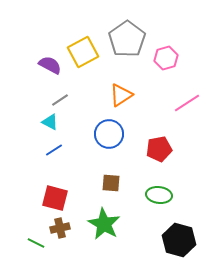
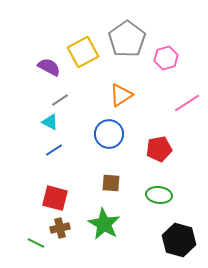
purple semicircle: moved 1 px left, 2 px down
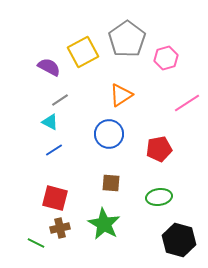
green ellipse: moved 2 px down; rotated 15 degrees counterclockwise
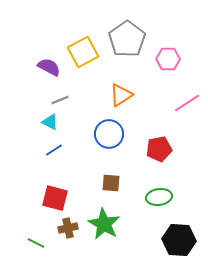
pink hexagon: moved 2 px right, 1 px down; rotated 15 degrees clockwise
gray line: rotated 12 degrees clockwise
brown cross: moved 8 px right
black hexagon: rotated 12 degrees counterclockwise
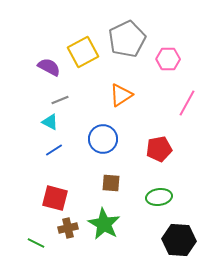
gray pentagon: rotated 9 degrees clockwise
pink line: rotated 28 degrees counterclockwise
blue circle: moved 6 px left, 5 px down
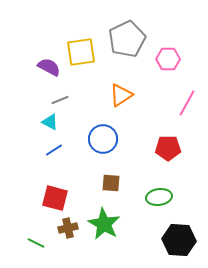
yellow square: moved 2 px left; rotated 20 degrees clockwise
red pentagon: moved 9 px right, 1 px up; rotated 10 degrees clockwise
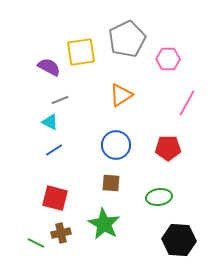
blue circle: moved 13 px right, 6 px down
brown cross: moved 7 px left, 5 px down
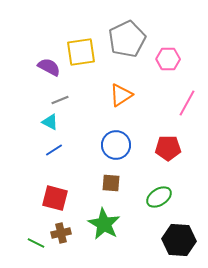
green ellipse: rotated 25 degrees counterclockwise
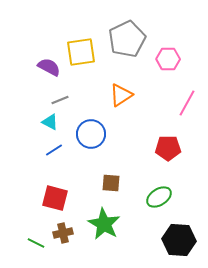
blue circle: moved 25 px left, 11 px up
brown cross: moved 2 px right
